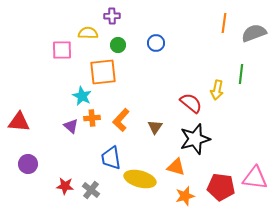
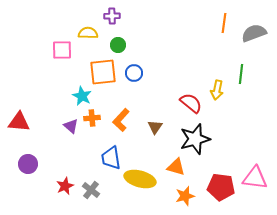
blue circle: moved 22 px left, 30 px down
red star: rotated 30 degrees counterclockwise
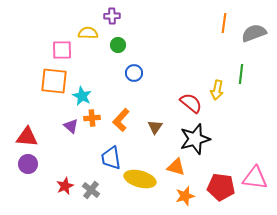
orange square: moved 49 px left, 9 px down; rotated 12 degrees clockwise
red triangle: moved 8 px right, 15 px down
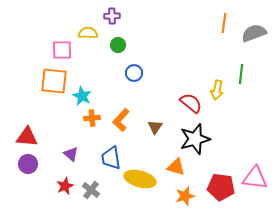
purple triangle: moved 28 px down
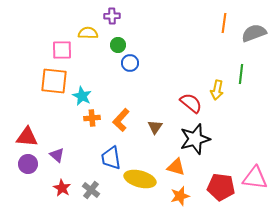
blue circle: moved 4 px left, 10 px up
purple triangle: moved 14 px left, 1 px down
red star: moved 3 px left, 2 px down; rotated 18 degrees counterclockwise
orange star: moved 5 px left
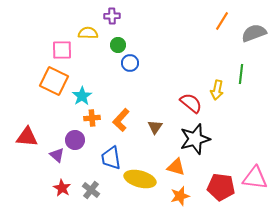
orange line: moved 2 px left, 2 px up; rotated 24 degrees clockwise
orange square: rotated 20 degrees clockwise
cyan star: rotated 12 degrees clockwise
purple circle: moved 47 px right, 24 px up
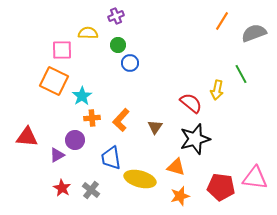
purple cross: moved 4 px right; rotated 21 degrees counterclockwise
green line: rotated 36 degrees counterclockwise
purple triangle: rotated 49 degrees clockwise
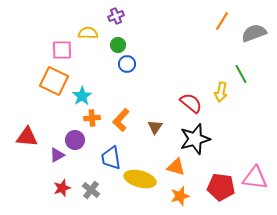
blue circle: moved 3 px left, 1 px down
yellow arrow: moved 4 px right, 2 px down
red star: rotated 24 degrees clockwise
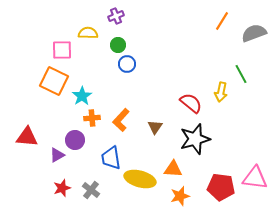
orange triangle: moved 3 px left, 2 px down; rotated 12 degrees counterclockwise
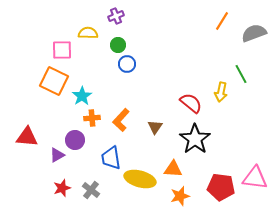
black star: rotated 20 degrees counterclockwise
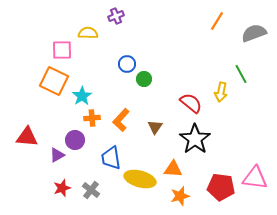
orange line: moved 5 px left
green circle: moved 26 px right, 34 px down
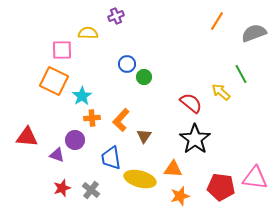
green circle: moved 2 px up
yellow arrow: rotated 120 degrees clockwise
brown triangle: moved 11 px left, 9 px down
purple triangle: rotated 49 degrees clockwise
